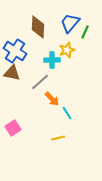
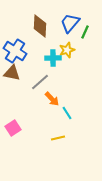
brown diamond: moved 2 px right, 1 px up
cyan cross: moved 1 px right, 2 px up
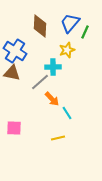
cyan cross: moved 9 px down
pink square: moved 1 px right; rotated 35 degrees clockwise
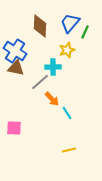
brown triangle: moved 4 px right, 5 px up
yellow line: moved 11 px right, 12 px down
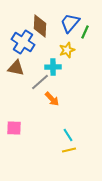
blue cross: moved 8 px right, 9 px up
cyan line: moved 1 px right, 22 px down
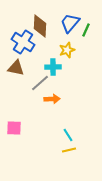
green line: moved 1 px right, 2 px up
gray line: moved 1 px down
orange arrow: rotated 49 degrees counterclockwise
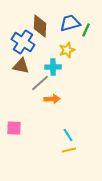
blue trapezoid: rotated 35 degrees clockwise
brown triangle: moved 5 px right, 2 px up
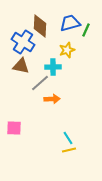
cyan line: moved 3 px down
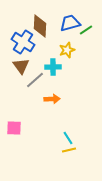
green line: rotated 32 degrees clockwise
brown triangle: rotated 42 degrees clockwise
gray line: moved 5 px left, 3 px up
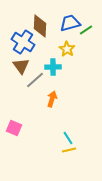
yellow star: moved 1 px up; rotated 21 degrees counterclockwise
orange arrow: rotated 70 degrees counterclockwise
pink square: rotated 21 degrees clockwise
